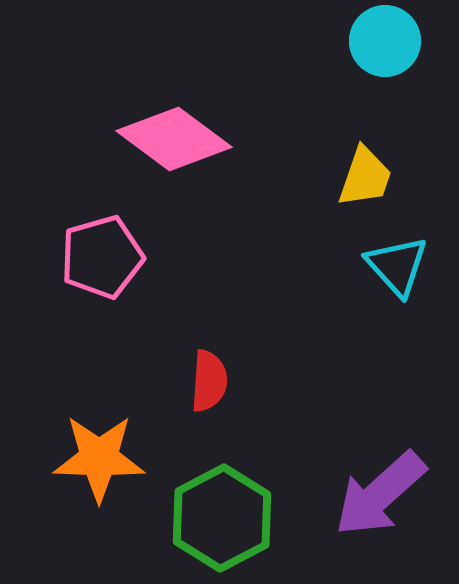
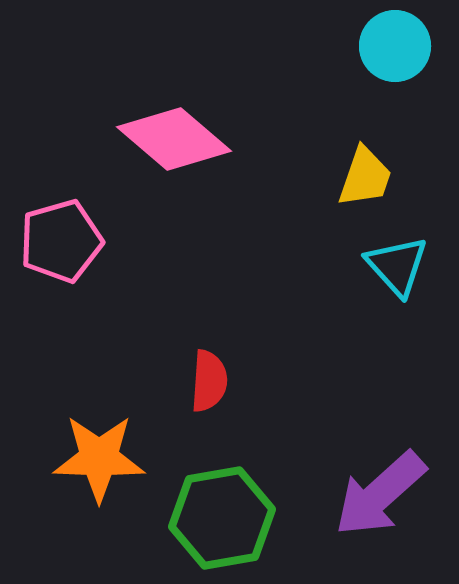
cyan circle: moved 10 px right, 5 px down
pink diamond: rotated 4 degrees clockwise
pink pentagon: moved 41 px left, 16 px up
green hexagon: rotated 18 degrees clockwise
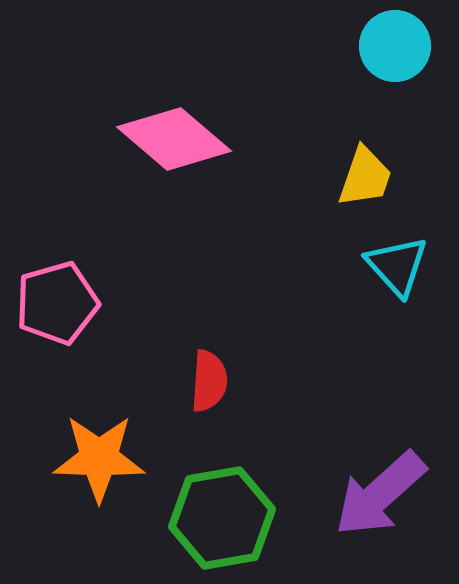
pink pentagon: moved 4 px left, 62 px down
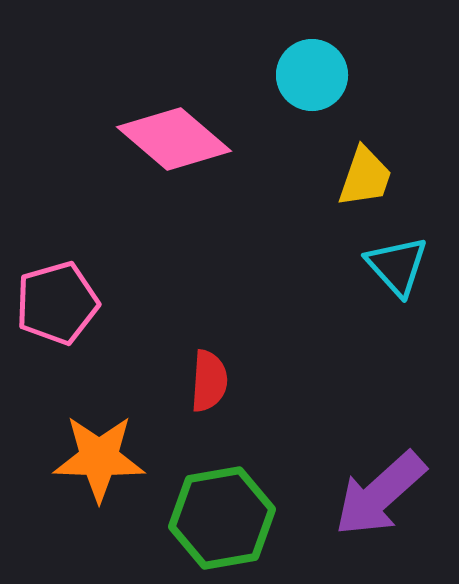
cyan circle: moved 83 px left, 29 px down
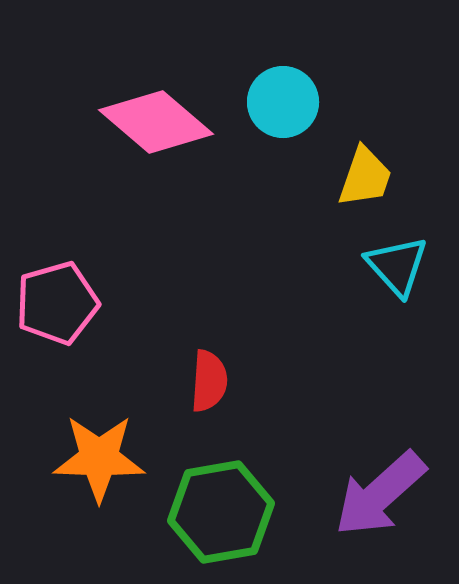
cyan circle: moved 29 px left, 27 px down
pink diamond: moved 18 px left, 17 px up
green hexagon: moved 1 px left, 6 px up
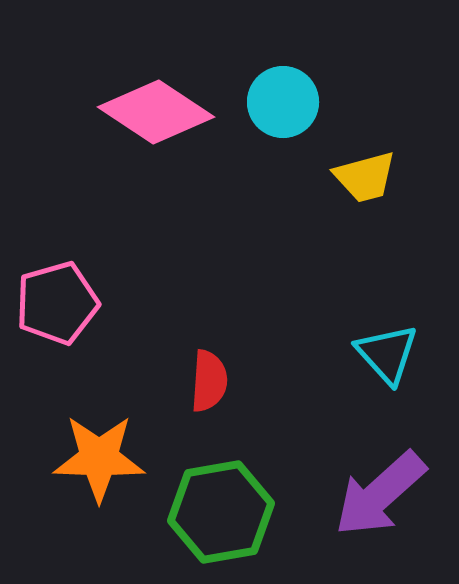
pink diamond: moved 10 px up; rotated 7 degrees counterclockwise
yellow trapezoid: rotated 56 degrees clockwise
cyan triangle: moved 10 px left, 88 px down
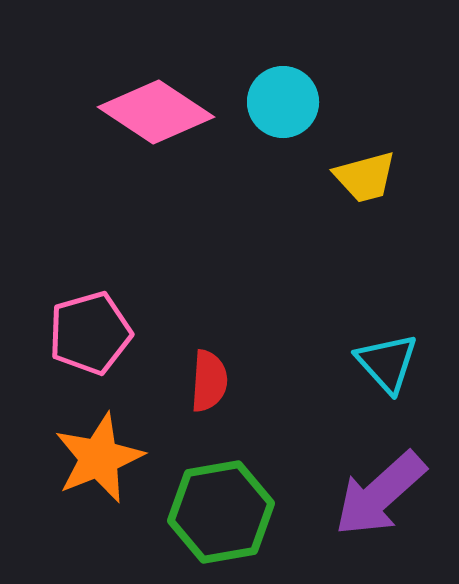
pink pentagon: moved 33 px right, 30 px down
cyan triangle: moved 9 px down
orange star: rotated 24 degrees counterclockwise
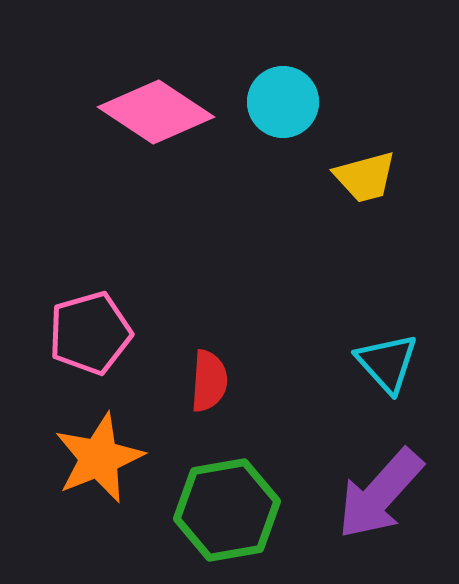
purple arrow: rotated 6 degrees counterclockwise
green hexagon: moved 6 px right, 2 px up
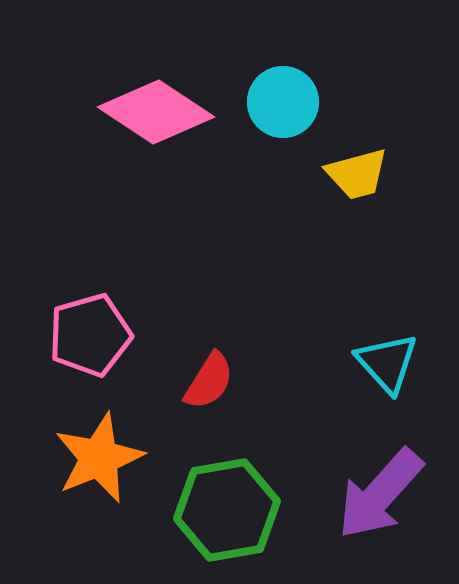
yellow trapezoid: moved 8 px left, 3 px up
pink pentagon: moved 2 px down
red semicircle: rotated 28 degrees clockwise
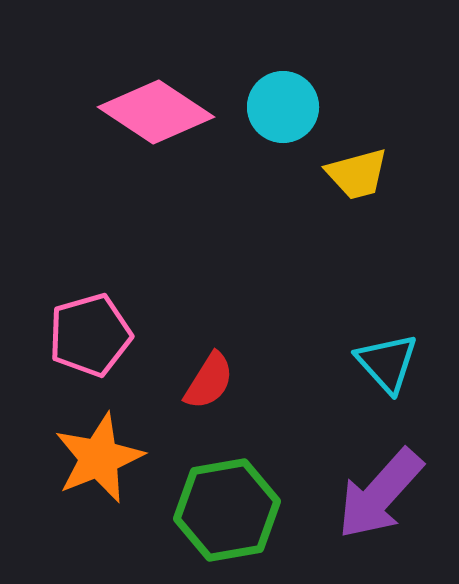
cyan circle: moved 5 px down
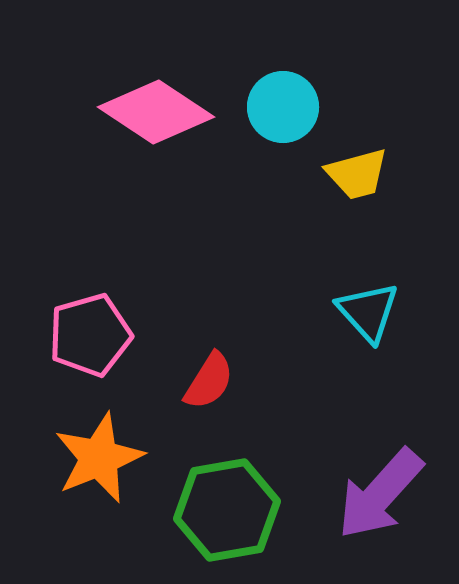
cyan triangle: moved 19 px left, 51 px up
